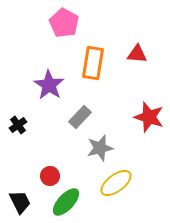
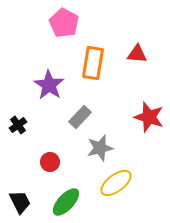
red circle: moved 14 px up
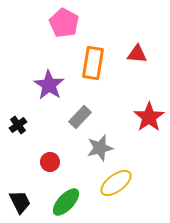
red star: rotated 20 degrees clockwise
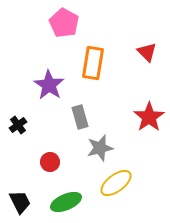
red triangle: moved 10 px right, 2 px up; rotated 40 degrees clockwise
gray rectangle: rotated 60 degrees counterclockwise
green ellipse: rotated 24 degrees clockwise
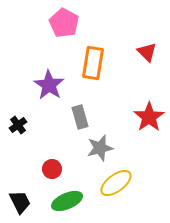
red circle: moved 2 px right, 7 px down
green ellipse: moved 1 px right, 1 px up
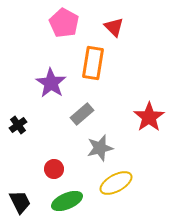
red triangle: moved 33 px left, 25 px up
purple star: moved 2 px right, 2 px up
gray rectangle: moved 2 px right, 3 px up; rotated 65 degrees clockwise
red circle: moved 2 px right
yellow ellipse: rotated 8 degrees clockwise
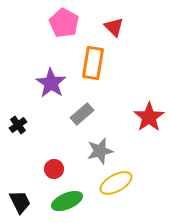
gray star: moved 3 px down
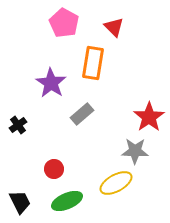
gray star: moved 35 px right; rotated 16 degrees clockwise
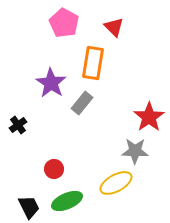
gray rectangle: moved 11 px up; rotated 10 degrees counterclockwise
black trapezoid: moved 9 px right, 5 px down
